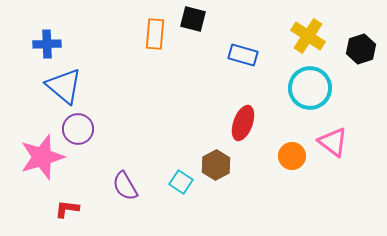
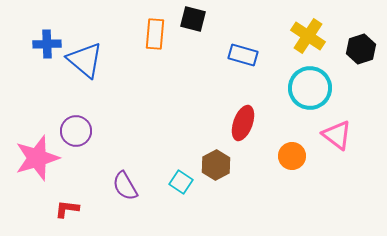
blue triangle: moved 21 px right, 26 px up
purple circle: moved 2 px left, 2 px down
pink triangle: moved 4 px right, 7 px up
pink star: moved 5 px left, 1 px down
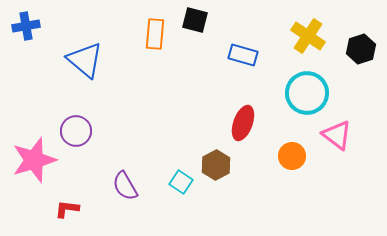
black square: moved 2 px right, 1 px down
blue cross: moved 21 px left, 18 px up; rotated 8 degrees counterclockwise
cyan circle: moved 3 px left, 5 px down
pink star: moved 3 px left, 2 px down
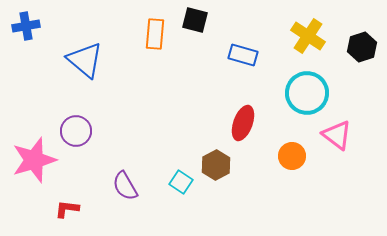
black hexagon: moved 1 px right, 2 px up
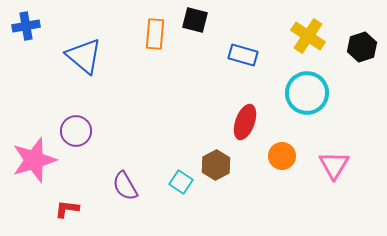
blue triangle: moved 1 px left, 4 px up
red ellipse: moved 2 px right, 1 px up
pink triangle: moved 3 px left, 30 px down; rotated 24 degrees clockwise
orange circle: moved 10 px left
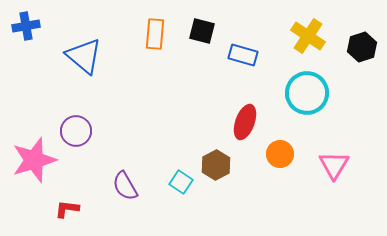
black square: moved 7 px right, 11 px down
orange circle: moved 2 px left, 2 px up
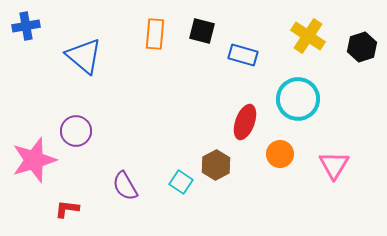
cyan circle: moved 9 px left, 6 px down
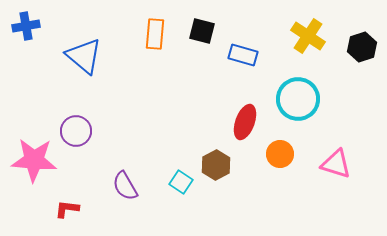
pink star: rotated 21 degrees clockwise
pink triangle: moved 2 px right, 1 px up; rotated 44 degrees counterclockwise
